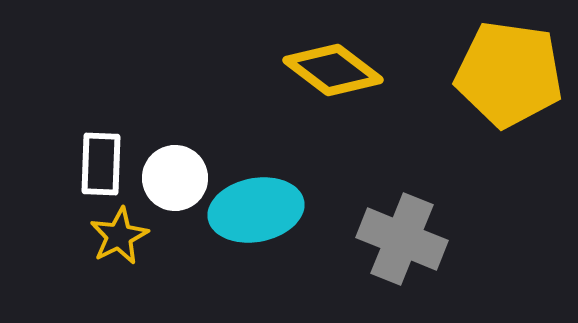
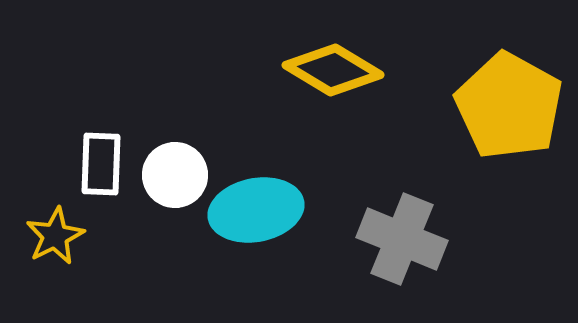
yellow diamond: rotated 6 degrees counterclockwise
yellow pentagon: moved 32 px down; rotated 21 degrees clockwise
white circle: moved 3 px up
yellow star: moved 64 px left
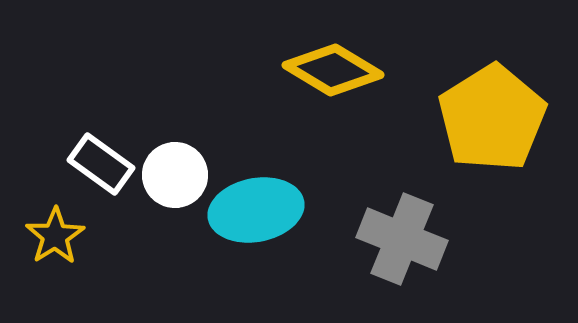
yellow pentagon: moved 17 px left, 12 px down; rotated 11 degrees clockwise
white rectangle: rotated 56 degrees counterclockwise
yellow star: rotated 6 degrees counterclockwise
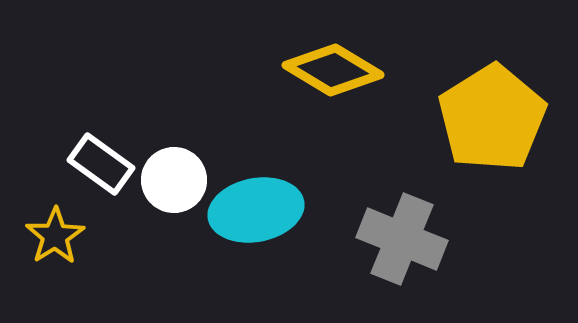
white circle: moved 1 px left, 5 px down
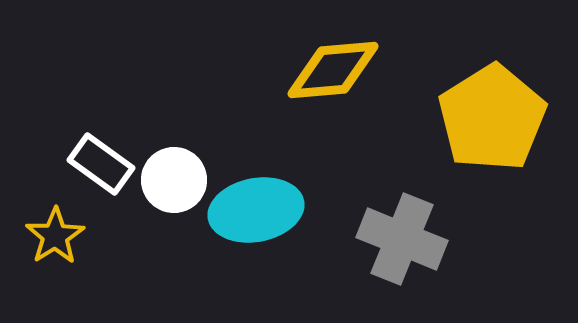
yellow diamond: rotated 36 degrees counterclockwise
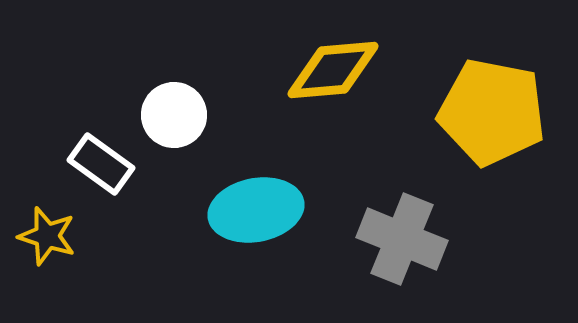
yellow pentagon: moved 6 px up; rotated 29 degrees counterclockwise
white circle: moved 65 px up
yellow star: moved 8 px left; rotated 22 degrees counterclockwise
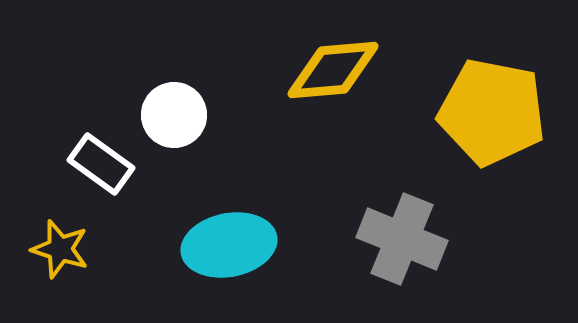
cyan ellipse: moved 27 px left, 35 px down
yellow star: moved 13 px right, 13 px down
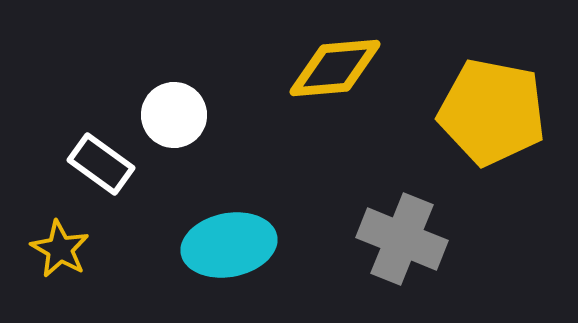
yellow diamond: moved 2 px right, 2 px up
yellow star: rotated 12 degrees clockwise
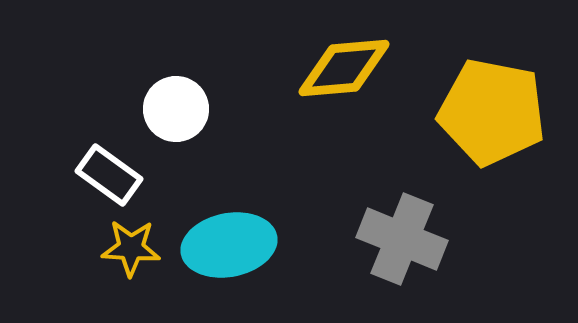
yellow diamond: moved 9 px right
white circle: moved 2 px right, 6 px up
white rectangle: moved 8 px right, 11 px down
yellow star: moved 71 px right, 1 px up; rotated 26 degrees counterclockwise
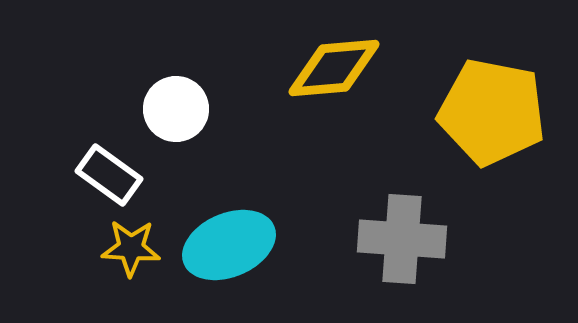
yellow diamond: moved 10 px left
gray cross: rotated 18 degrees counterclockwise
cyan ellipse: rotated 12 degrees counterclockwise
